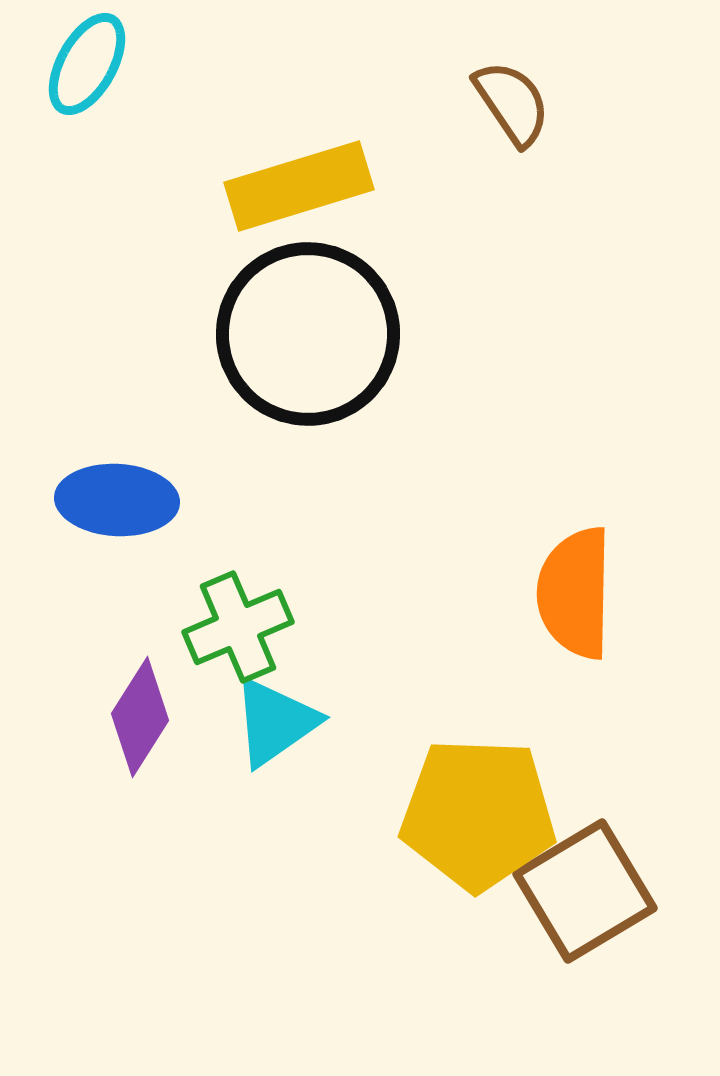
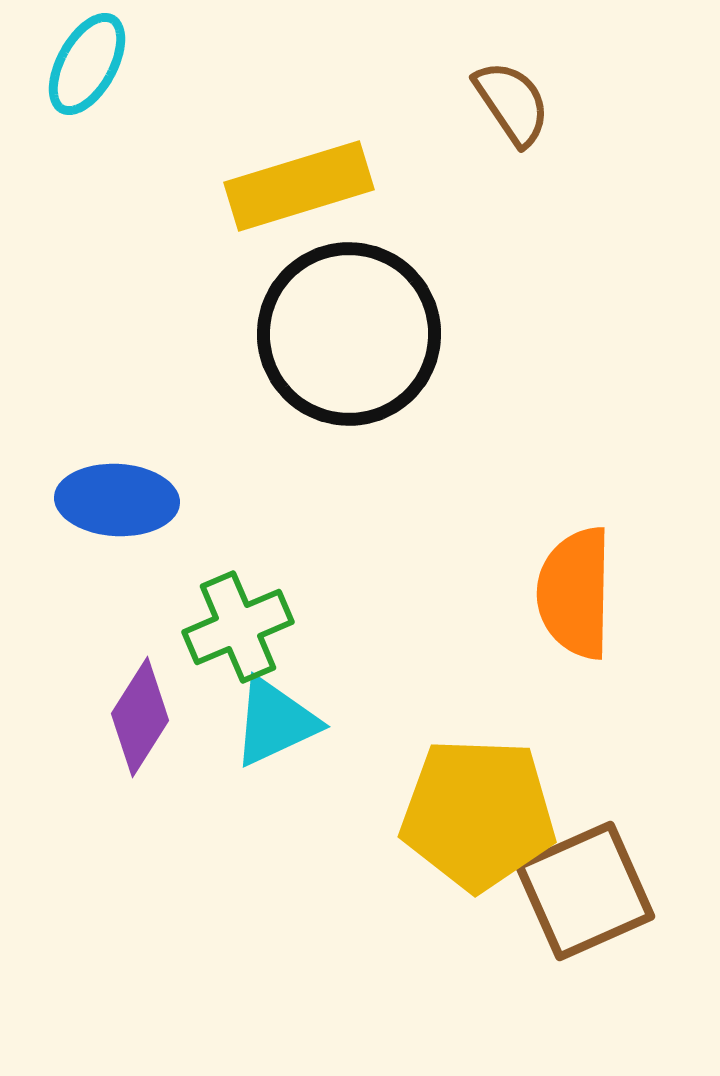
black circle: moved 41 px right
cyan triangle: rotated 10 degrees clockwise
brown square: rotated 7 degrees clockwise
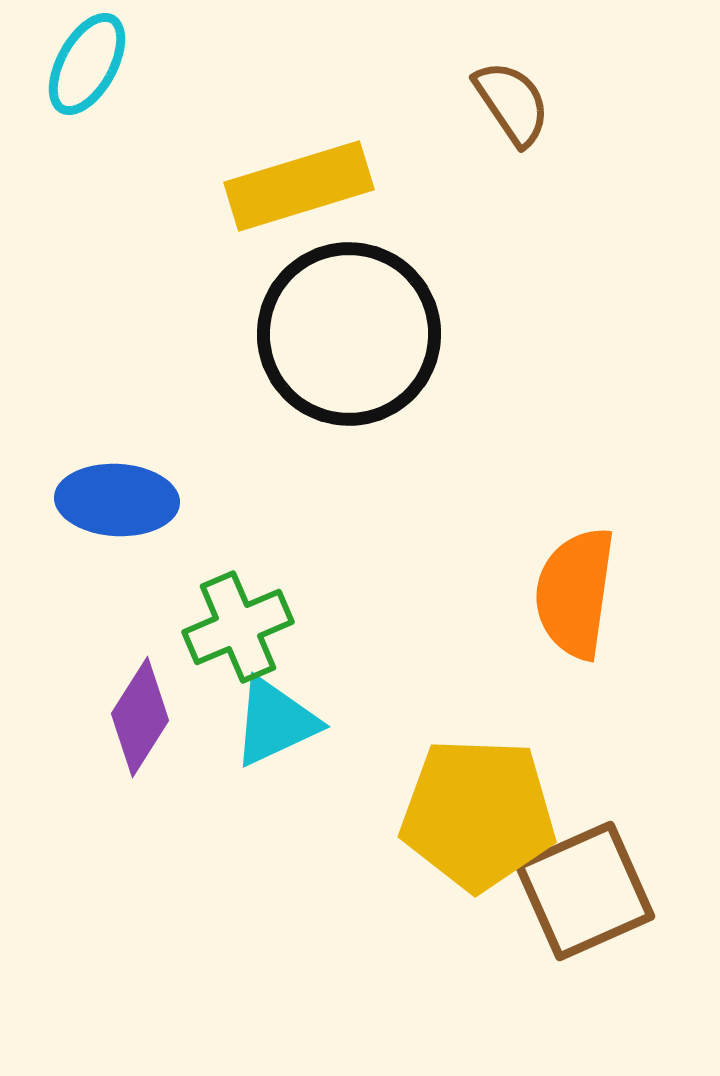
orange semicircle: rotated 7 degrees clockwise
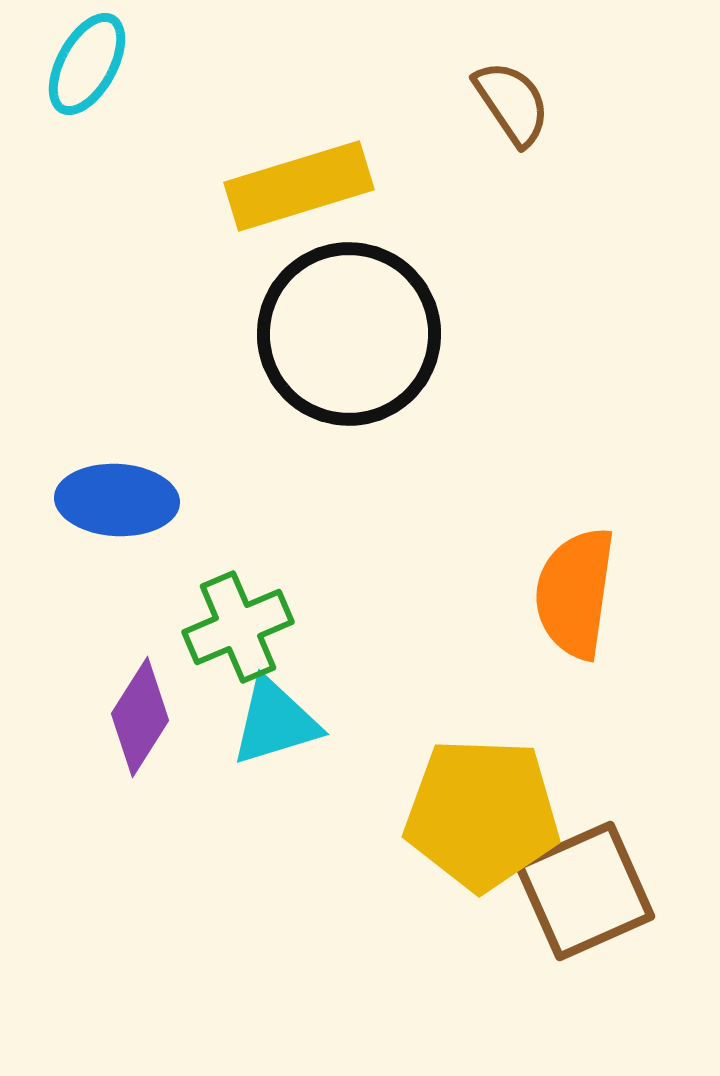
cyan triangle: rotated 8 degrees clockwise
yellow pentagon: moved 4 px right
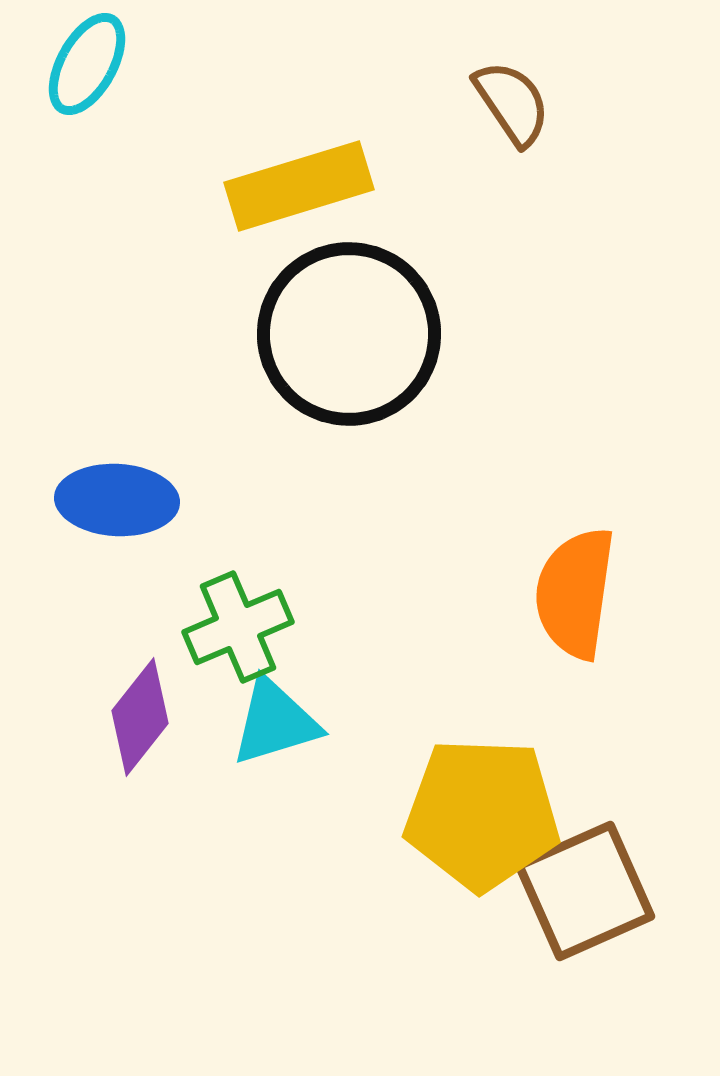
purple diamond: rotated 6 degrees clockwise
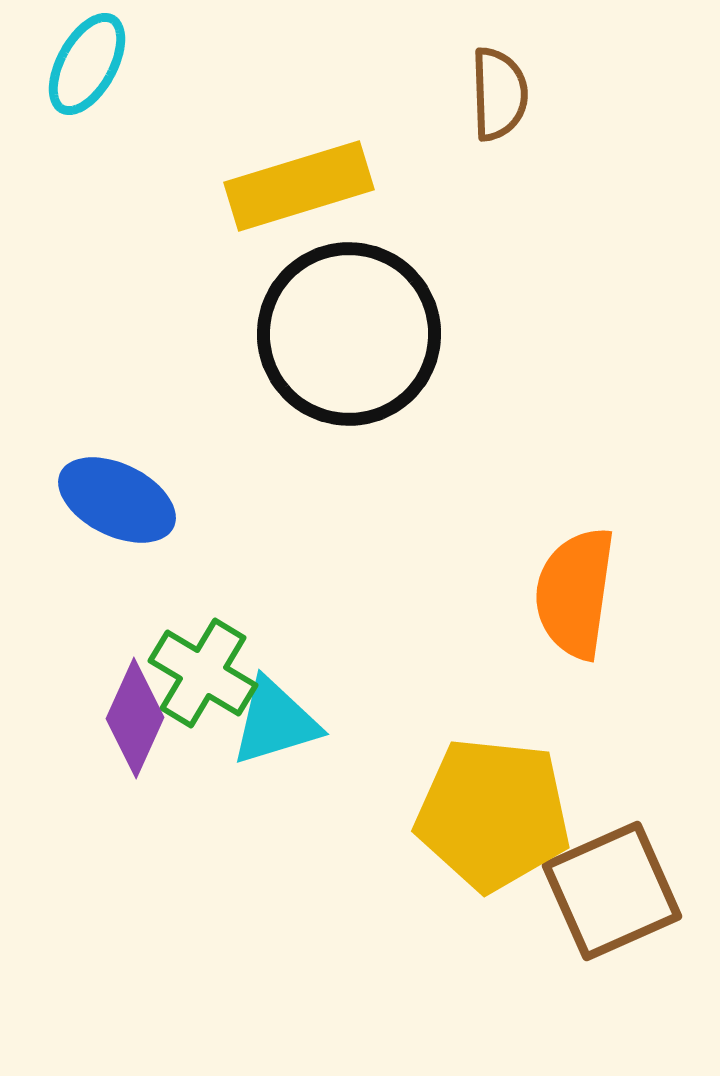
brown semicircle: moved 13 px left, 9 px up; rotated 32 degrees clockwise
blue ellipse: rotated 23 degrees clockwise
green cross: moved 35 px left, 46 px down; rotated 36 degrees counterclockwise
purple diamond: moved 5 px left, 1 px down; rotated 14 degrees counterclockwise
yellow pentagon: moved 11 px right; rotated 4 degrees clockwise
brown square: moved 27 px right
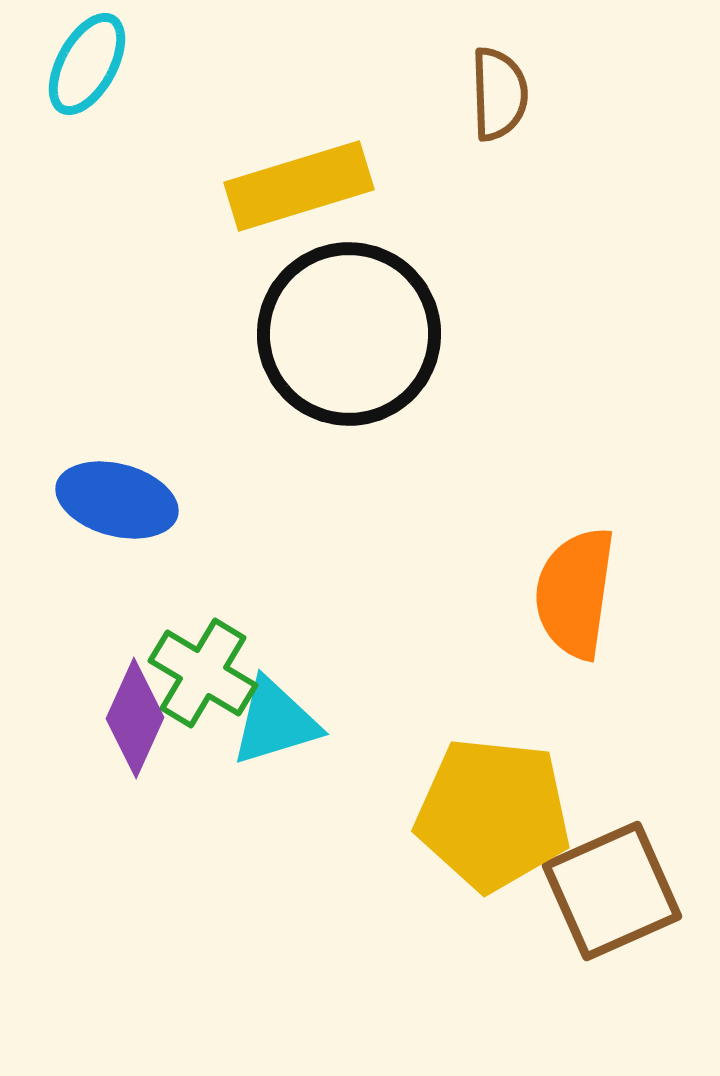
blue ellipse: rotated 11 degrees counterclockwise
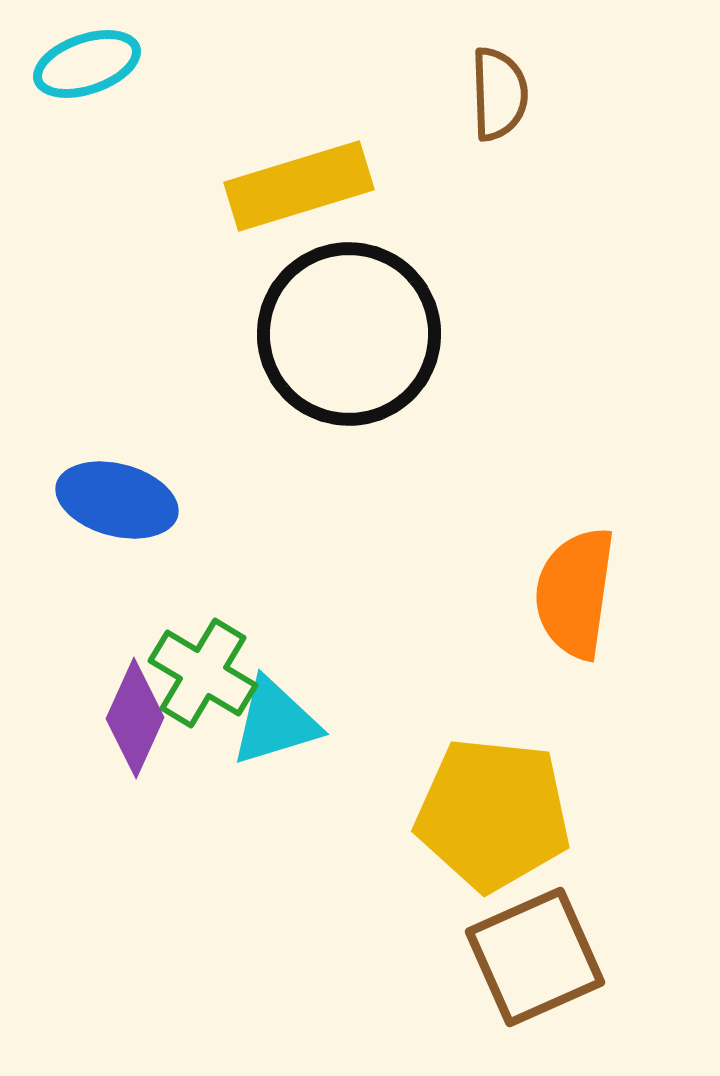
cyan ellipse: rotated 42 degrees clockwise
brown square: moved 77 px left, 66 px down
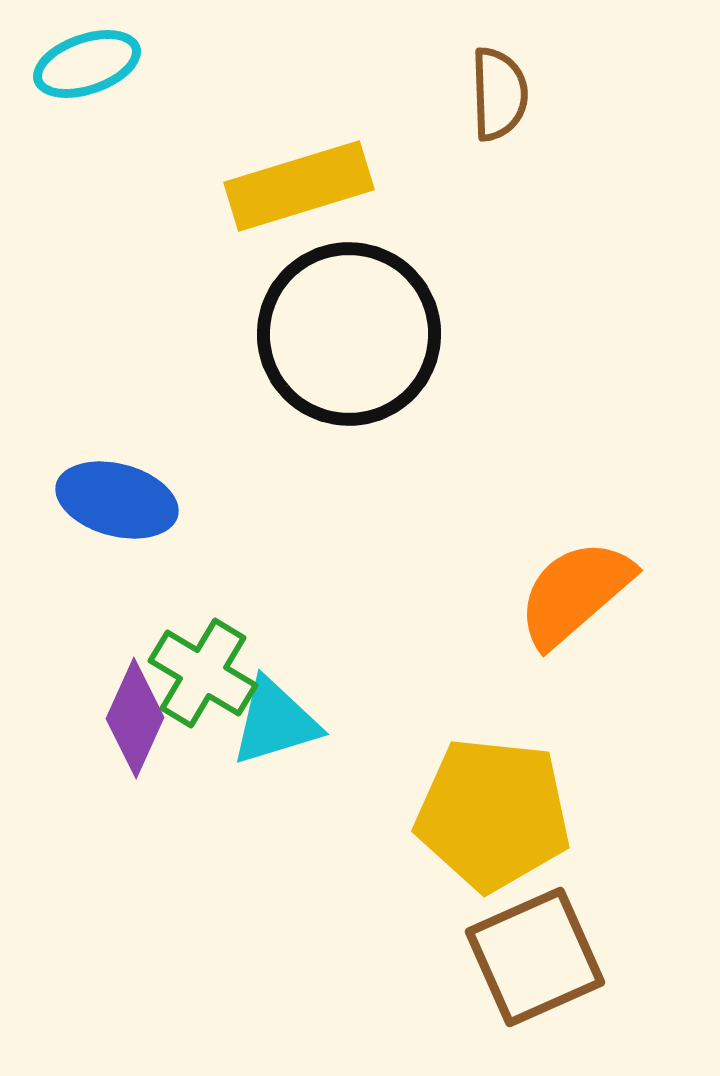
orange semicircle: rotated 41 degrees clockwise
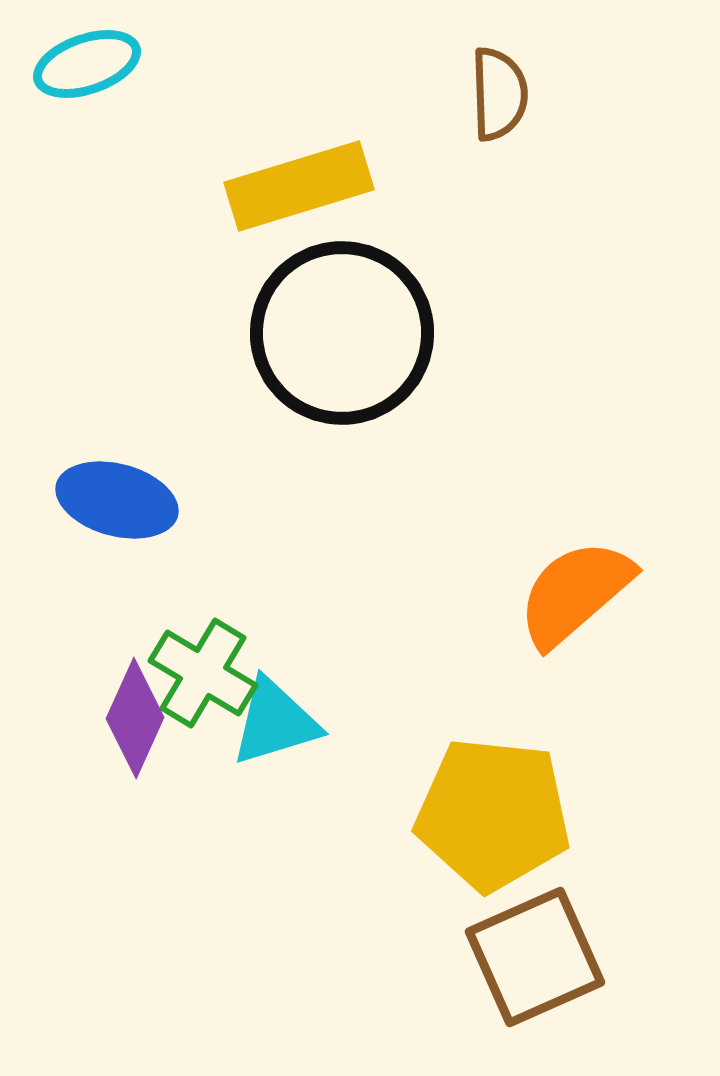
black circle: moved 7 px left, 1 px up
